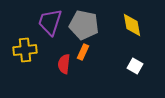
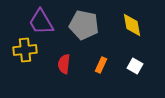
purple trapezoid: moved 9 px left; rotated 48 degrees counterclockwise
orange rectangle: moved 18 px right, 13 px down
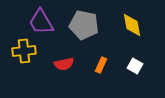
yellow cross: moved 1 px left, 1 px down
red semicircle: rotated 108 degrees counterclockwise
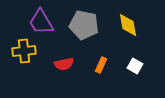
yellow diamond: moved 4 px left
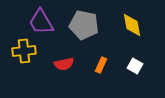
yellow diamond: moved 4 px right
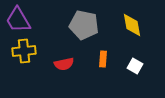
purple trapezoid: moved 23 px left, 2 px up
orange rectangle: moved 2 px right, 6 px up; rotated 21 degrees counterclockwise
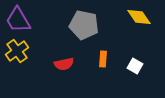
yellow diamond: moved 7 px right, 8 px up; rotated 25 degrees counterclockwise
yellow cross: moved 7 px left; rotated 30 degrees counterclockwise
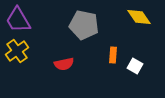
orange rectangle: moved 10 px right, 4 px up
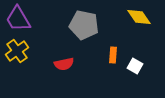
purple trapezoid: moved 1 px up
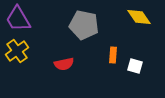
white square: rotated 14 degrees counterclockwise
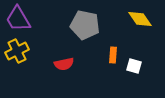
yellow diamond: moved 1 px right, 2 px down
gray pentagon: moved 1 px right
yellow cross: rotated 10 degrees clockwise
white square: moved 1 px left
